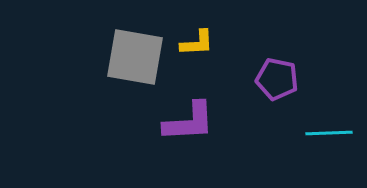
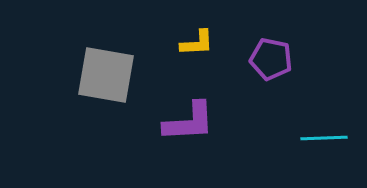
gray square: moved 29 px left, 18 px down
purple pentagon: moved 6 px left, 20 px up
cyan line: moved 5 px left, 5 px down
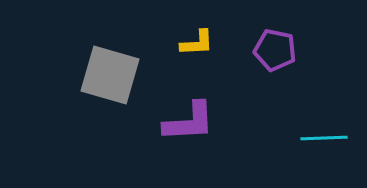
purple pentagon: moved 4 px right, 9 px up
gray square: moved 4 px right; rotated 6 degrees clockwise
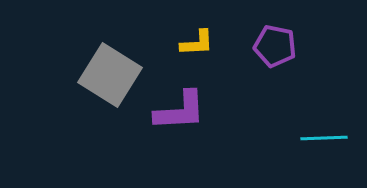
purple pentagon: moved 4 px up
gray square: rotated 16 degrees clockwise
purple L-shape: moved 9 px left, 11 px up
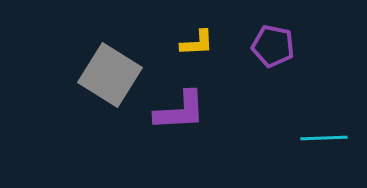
purple pentagon: moved 2 px left
